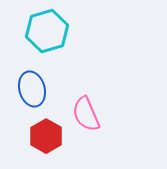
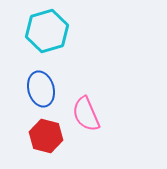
blue ellipse: moved 9 px right
red hexagon: rotated 16 degrees counterclockwise
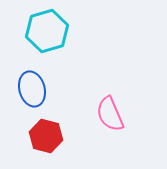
blue ellipse: moved 9 px left
pink semicircle: moved 24 px right
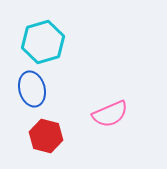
cyan hexagon: moved 4 px left, 11 px down
pink semicircle: rotated 90 degrees counterclockwise
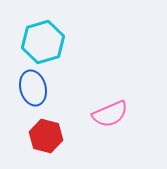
blue ellipse: moved 1 px right, 1 px up
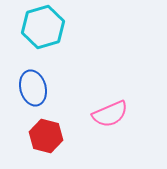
cyan hexagon: moved 15 px up
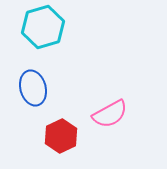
pink semicircle: rotated 6 degrees counterclockwise
red hexagon: moved 15 px right; rotated 20 degrees clockwise
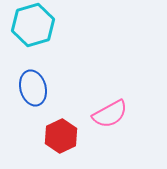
cyan hexagon: moved 10 px left, 2 px up
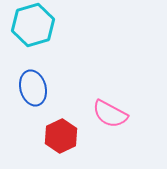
pink semicircle: rotated 57 degrees clockwise
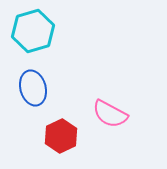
cyan hexagon: moved 6 px down
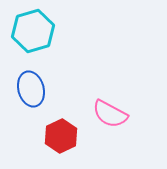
blue ellipse: moved 2 px left, 1 px down
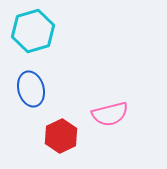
pink semicircle: rotated 42 degrees counterclockwise
